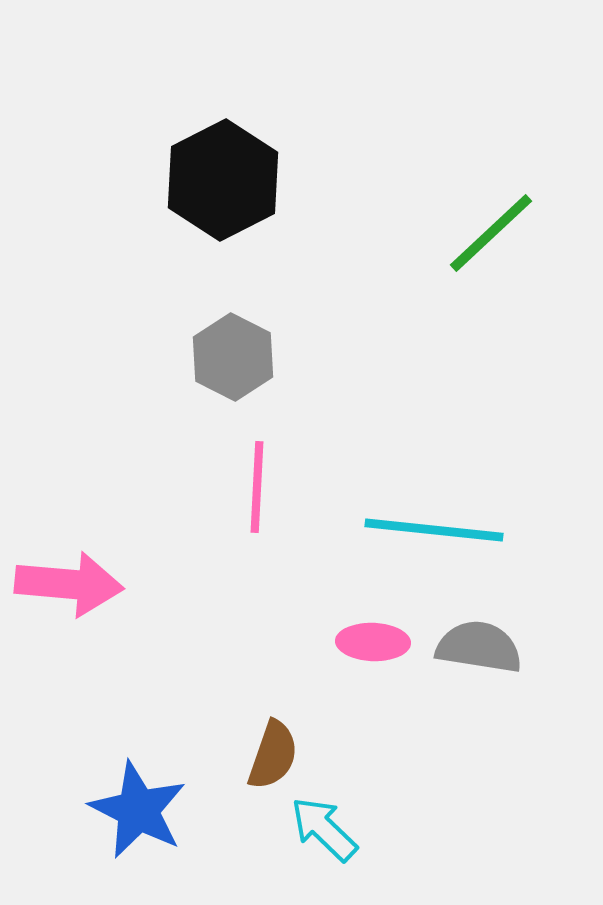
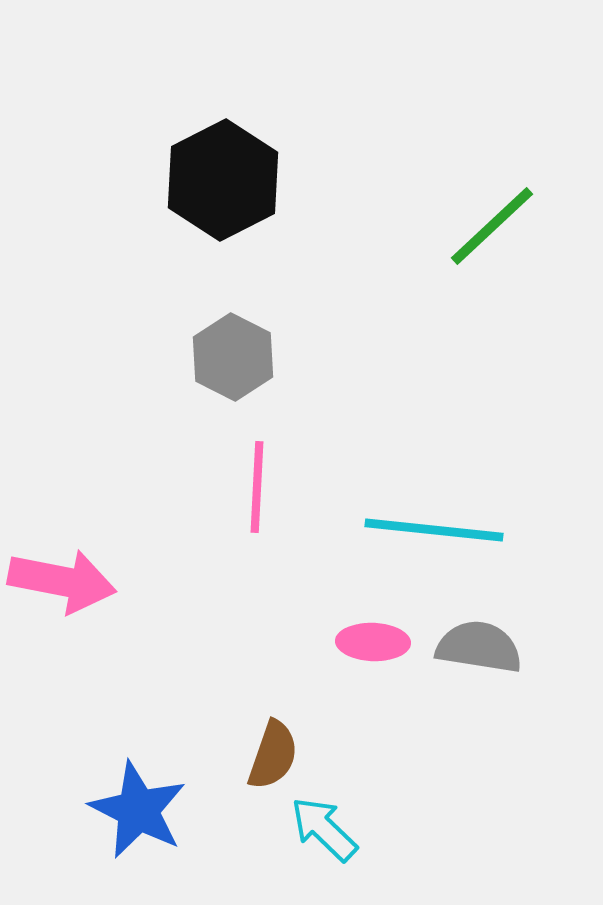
green line: moved 1 px right, 7 px up
pink arrow: moved 7 px left, 3 px up; rotated 6 degrees clockwise
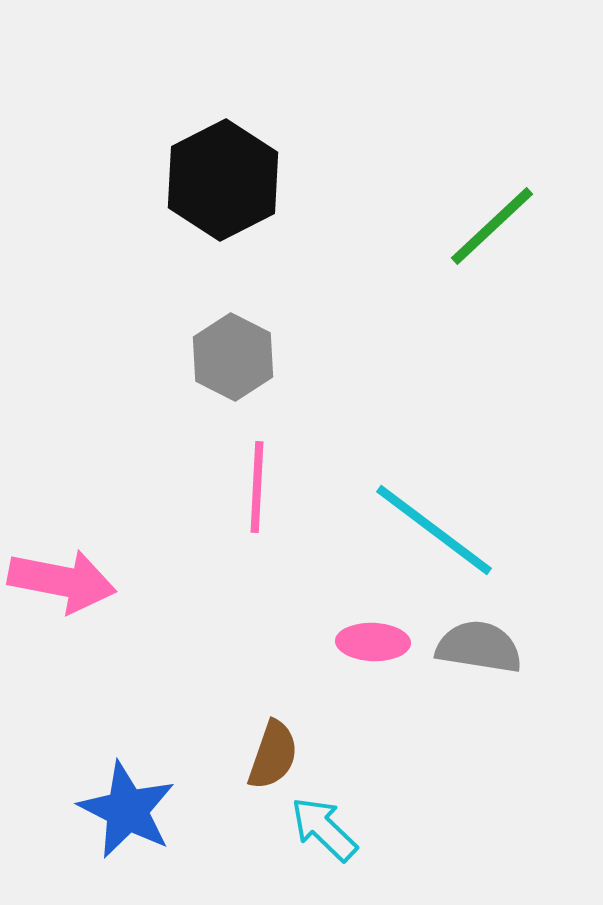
cyan line: rotated 31 degrees clockwise
blue star: moved 11 px left
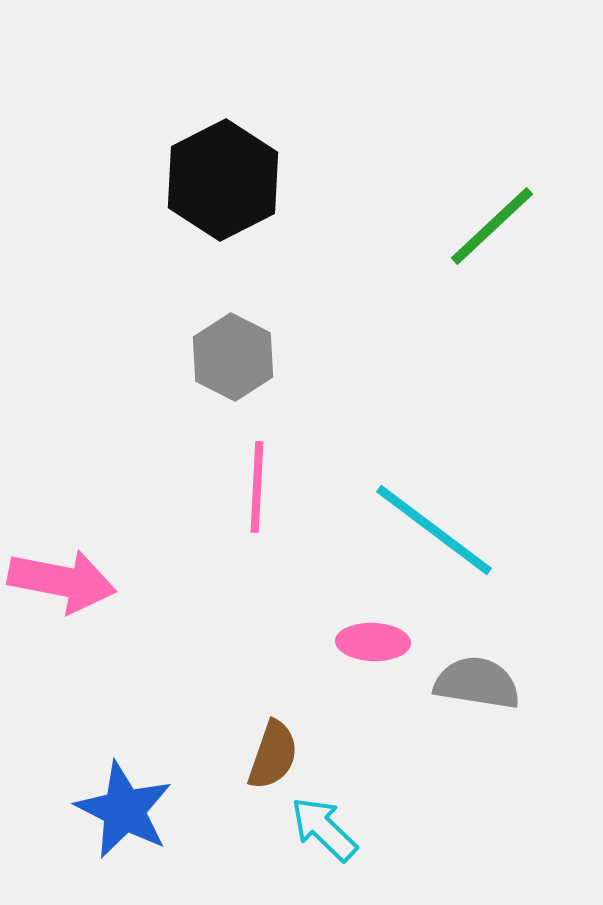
gray semicircle: moved 2 px left, 36 px down
blue star: moved 3 px left
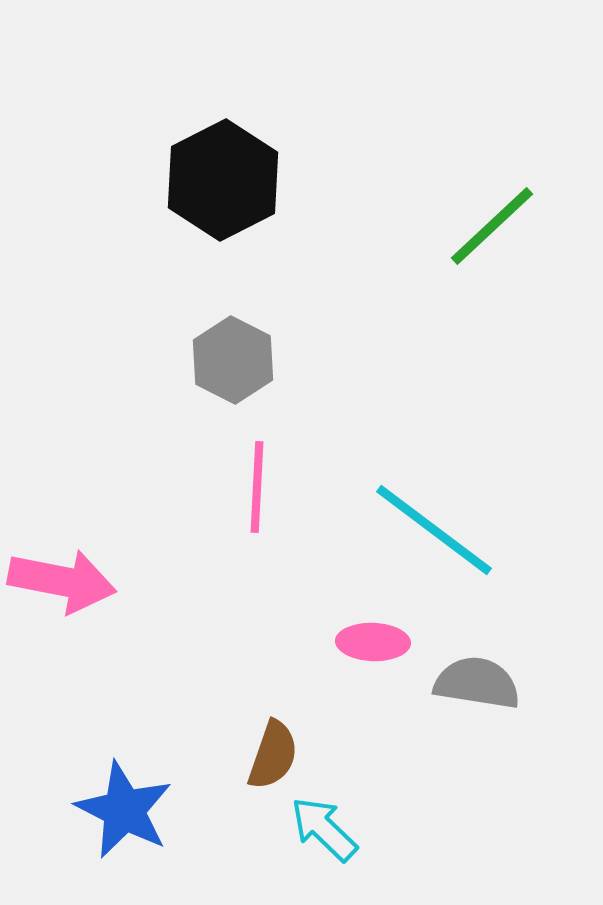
gray hexagon: moved 3 px down
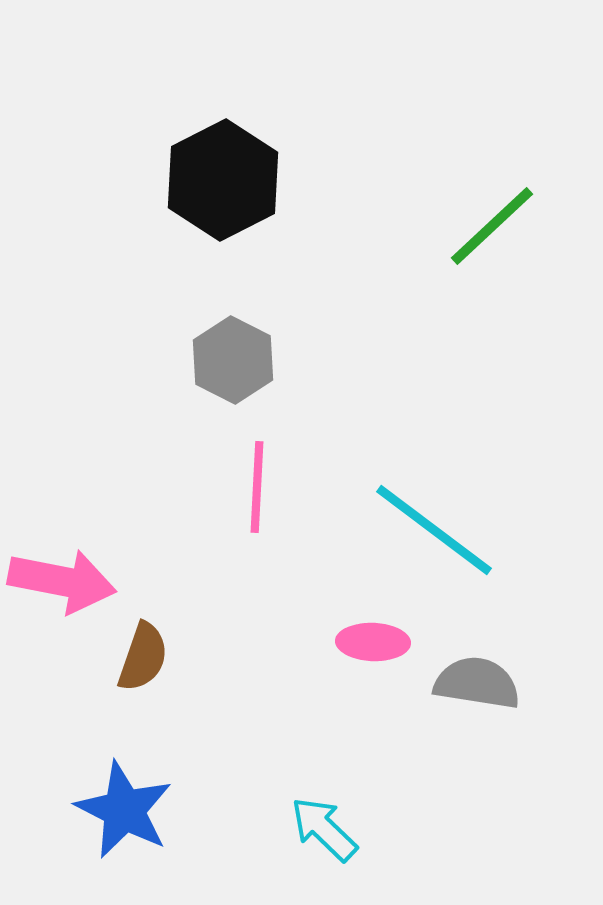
brown semicircle: moved 130 px left, 98 px up
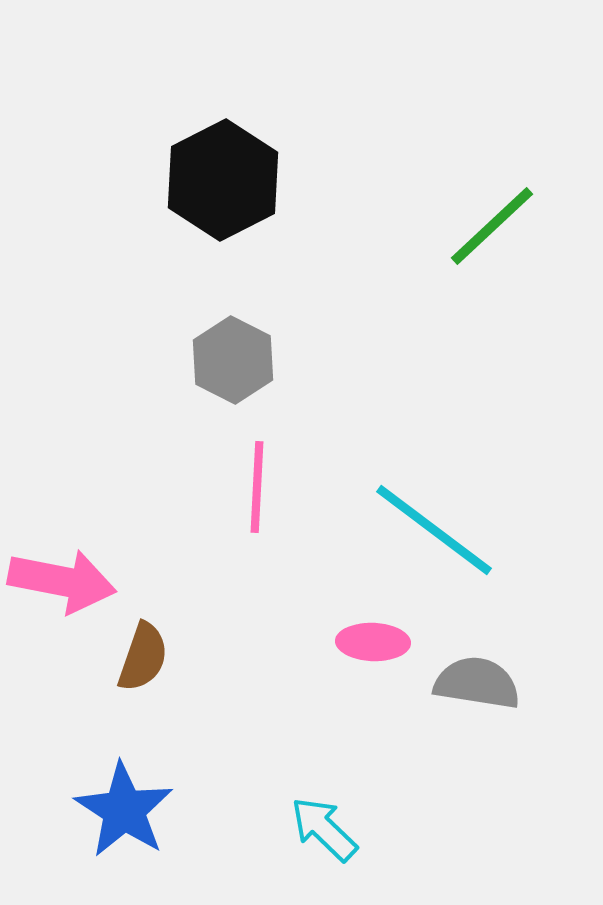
blue star: rotated 6 degrees clockwise
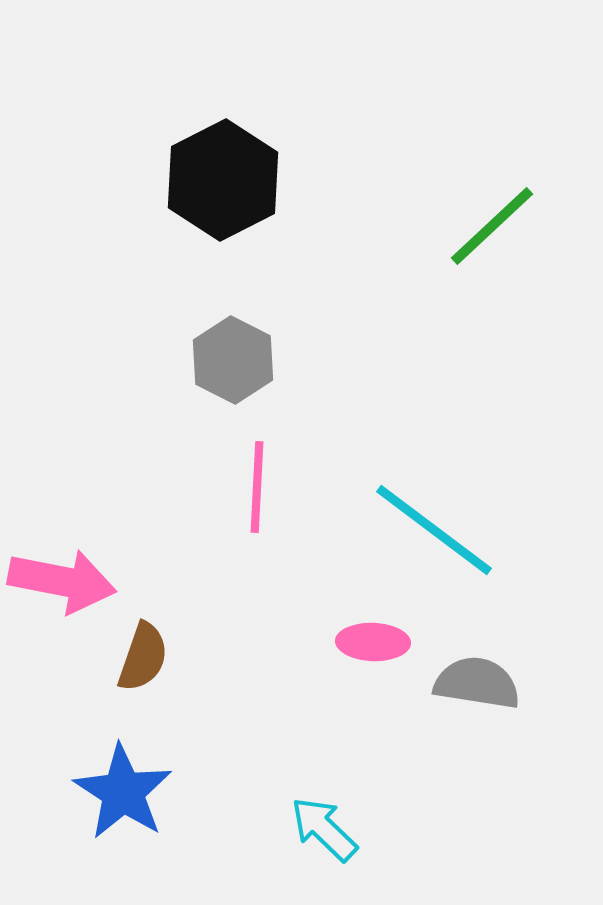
blue star: moved 1 px left, 18 px up
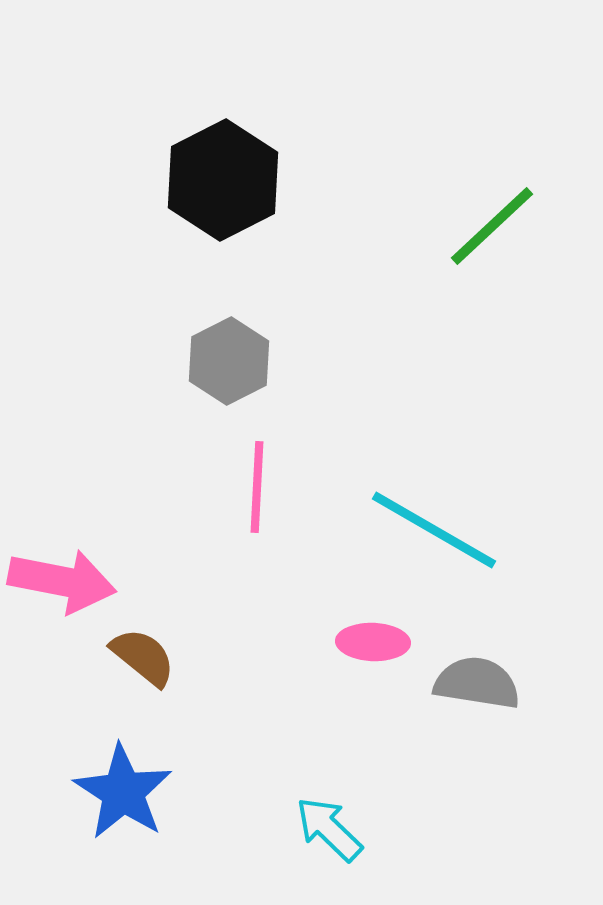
gray hexagon: moved 4 px left, 1 px down; rotated 6 degrees clockwise
cyan line: rotated 7 degrees counterclockwise
brown semicircle: rotated 70 degrees counterclockwise
cyan arrow: moved 5 px right
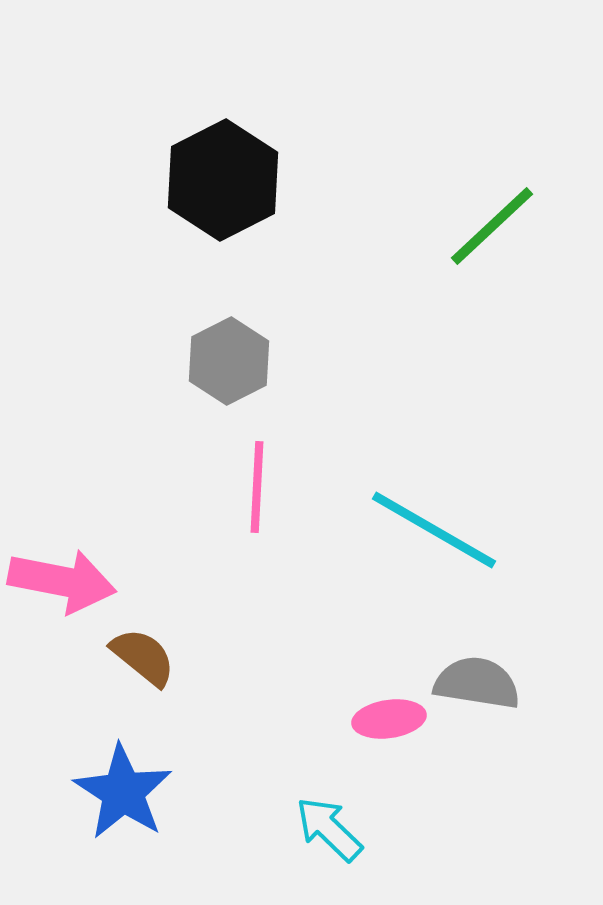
pink ellipse: moved 16 px right, 77 px down; rotated 10 degrees counterclockwise
